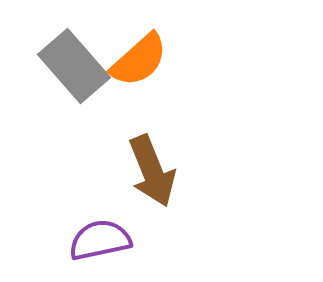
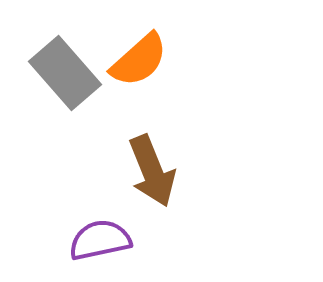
gray rectangle: moved 9 px left, 7 px down
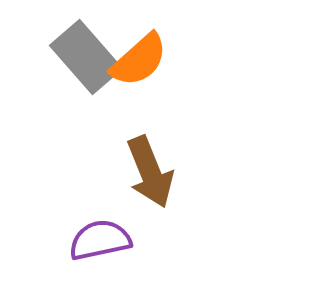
gray rectangle: moved 21 px right, 16 px up
brown arrow: moved 2 px left, 1 px down
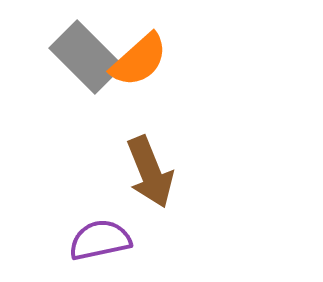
gray rectangle: rotated 4 degrees counterclockwise
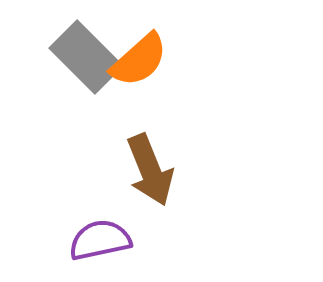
brown arrow: moved 2 px up
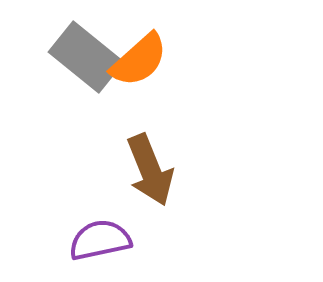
gray rectangle: rotated 6 degrees counterclockwise
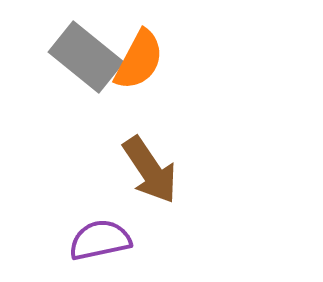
orange semicircle: rotated 20 degrees counterclockwise
brown arrow: rotated 12 degrees counterclockwise
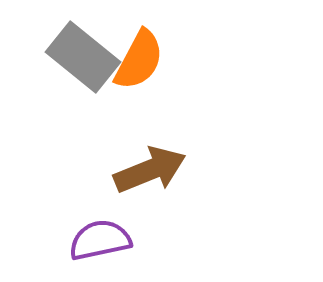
gray rectangle: moved 3 px left
brown arrow: rotated 78 degrees counterclockwise
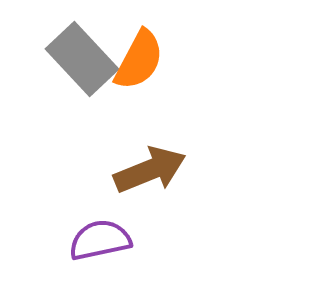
gray rectangle: moved 1 px left, 2 px down; rotated 8 degrees clockwise
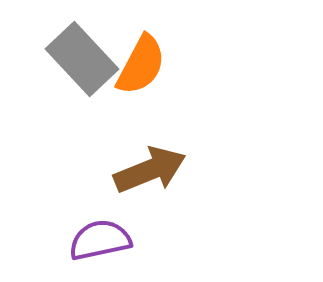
orange semicircle: moved 2 px right, 5 px down
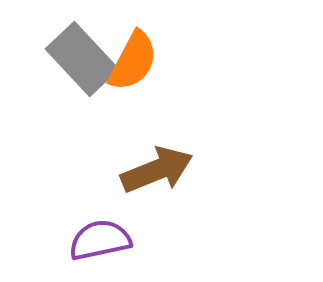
orange semicircle: moved 8 px left, 4 px up
brown arrow: moved 7 px right
